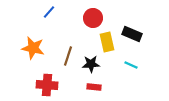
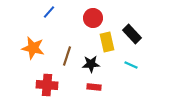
black rectangle: rotated 24 degrees clockwise
brown line: moved 1 px left
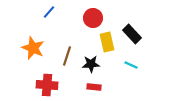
orange star: rotated 10 degrees clockwise
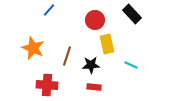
blue line: moved 2 px up
red circle: moved 2 px right, 2 px down
black rectangle: moved 20 px up
yellow rectangle: moved 2 px down
black star: moved 1 px down
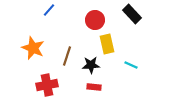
red cross: rotated 15 degrees counterclockwise
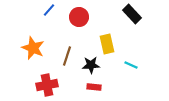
red circle: moved 16 px left, 3 px up
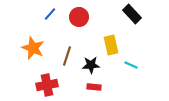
blue line: moved 1 px right, 4 px down
yellow rectangle: moved 4 px right, 1 px down
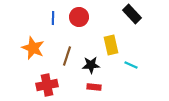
blue line: moved 3 px right, 4 px down; rotated 40 degrees counterclockwise
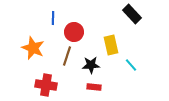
red circle: moved 5 px left, 15 px down
cyan line: rotated 24 degrees clockwise
red cross: moved 1 px left; rotated 20 degrees clockwise
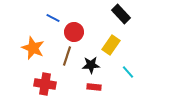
black rectangle: moved 11 px left
blue line: rotated 64 degrees counterclockwise
yellow rectangle: rotated 48 degrees clockwise
cyan line: moved 3 px left, 7 px down
red cross: moved 1 px left, 1 px up
